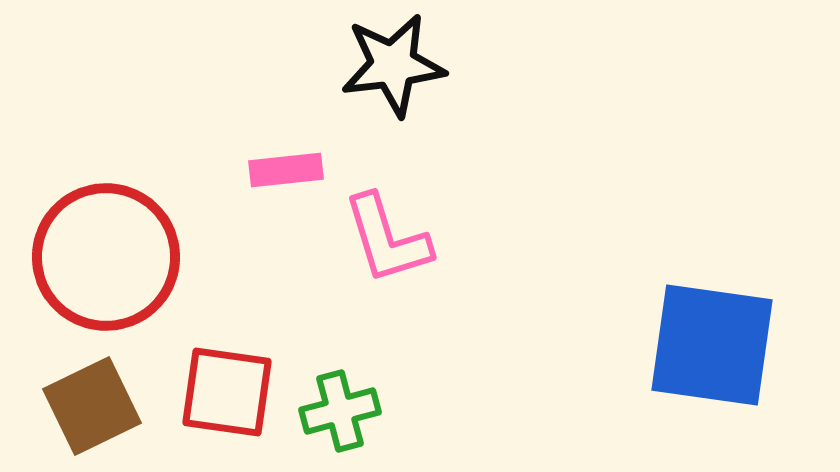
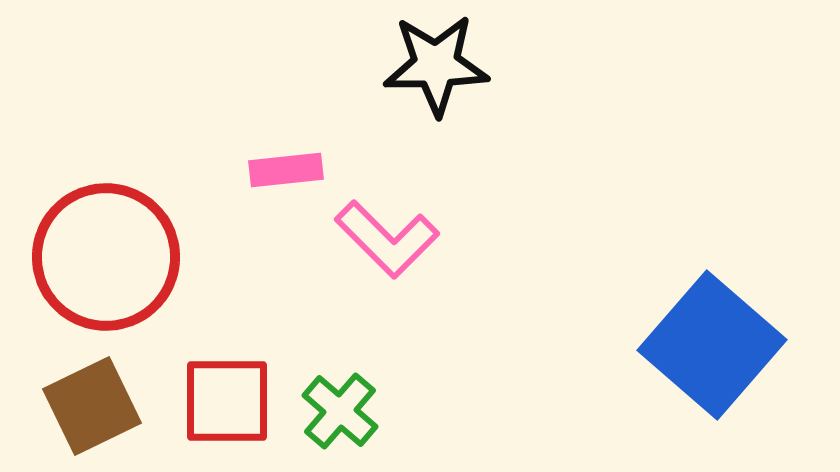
black star: moved 43 px right; rotated 6 degrees clockwise
pink L-shape: rotated 28 degrees counterclockwise
blue square: rotated 33 degrees clockwise
red square: moved 9 px down; rotated 8 degrees counterclockwise
green cross: rotated 34 degrees counterclockwise
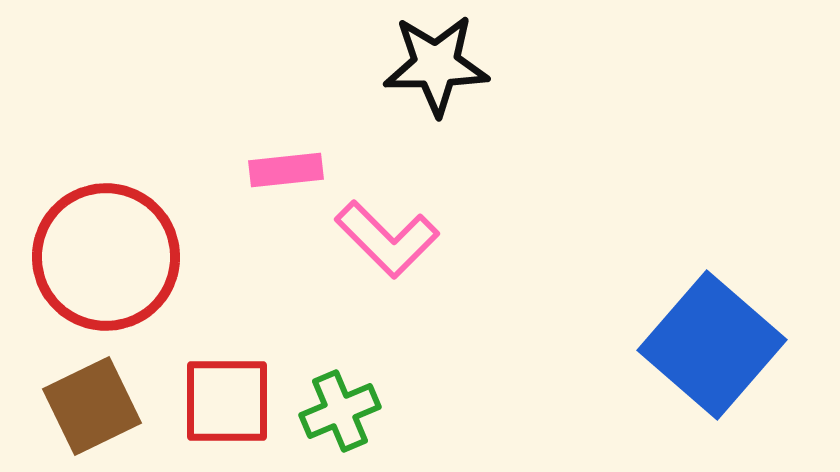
green cross: rotated 26 degrees clockwise
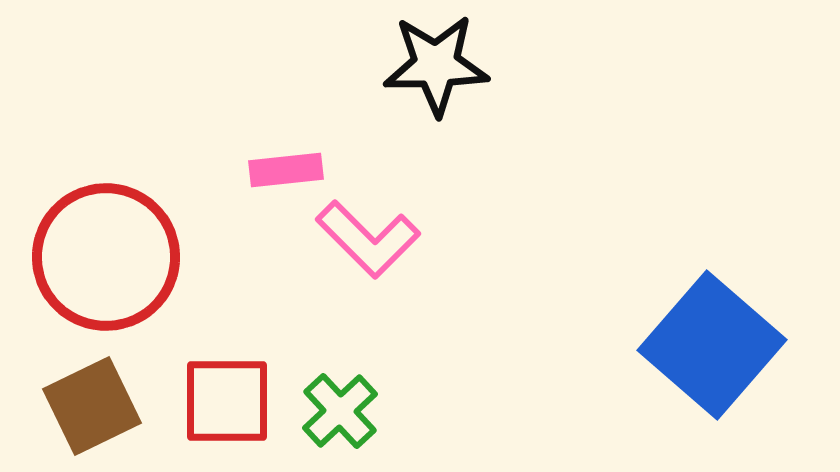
pink L-shape: moved 19 px left
green cross: rotated 20 degrees counterclockwise
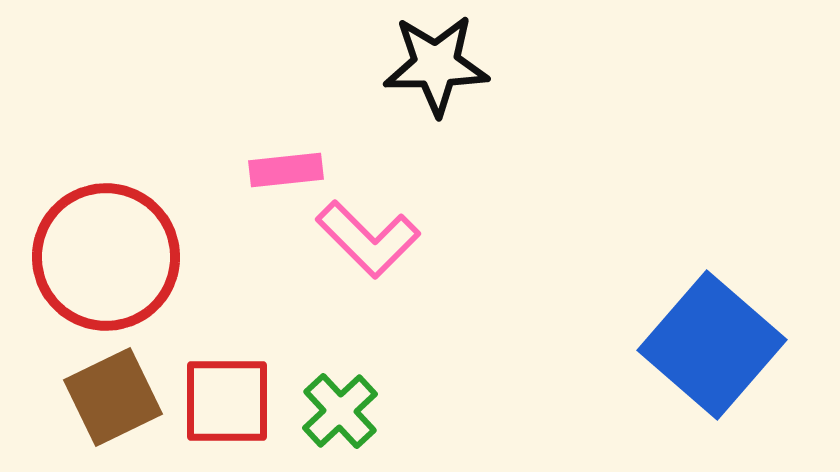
brown square: moved 21 px right, 9 px up
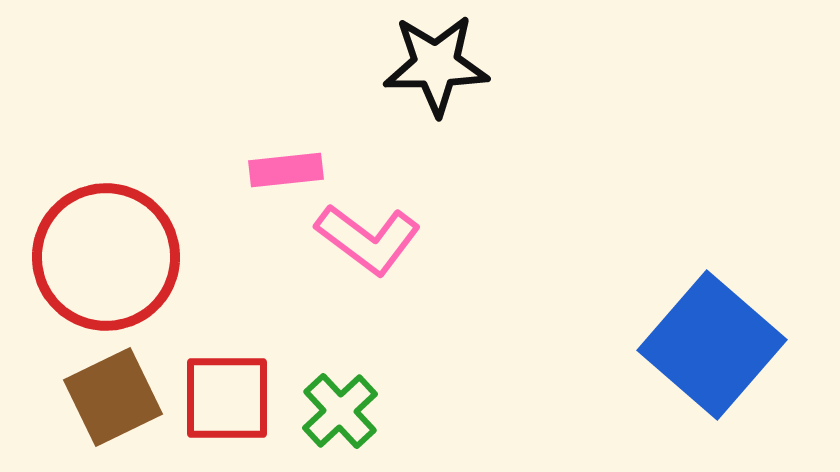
pink L-shape: rotated 8 degrees counterclockwise
red square: moved 3 px up
